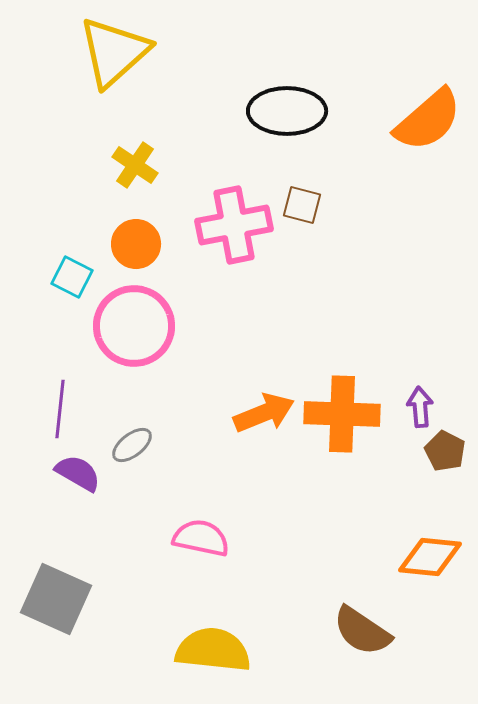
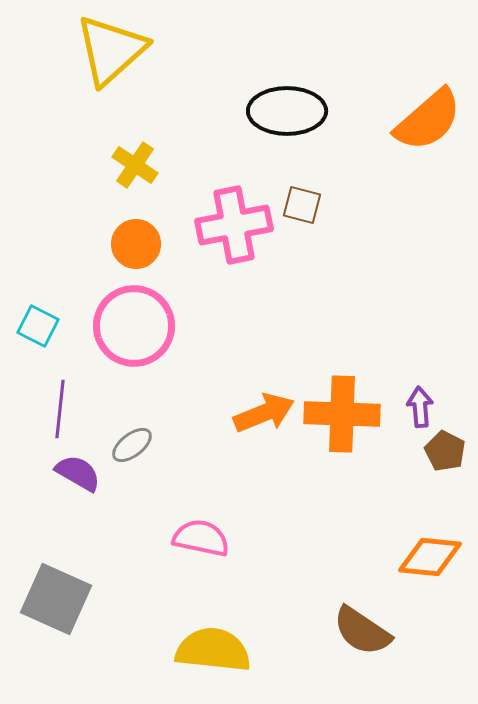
yellow triangle: moved 3 px left, 2 px up
cyan square: moved 34 px left, 49 px down
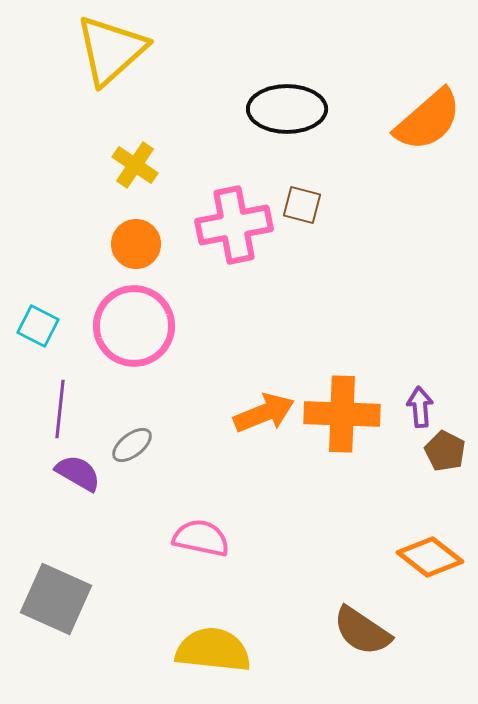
black ellipse: moved 2 px up
orange diamond: rotated 32 degrees clockwise
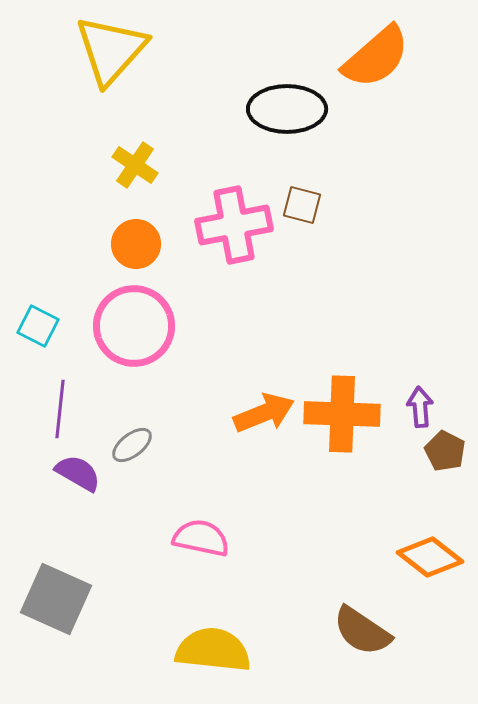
yellow triangle: rotated 6 degrees counterclockwise
orange semicircle: moved 52 px left, 63 px up
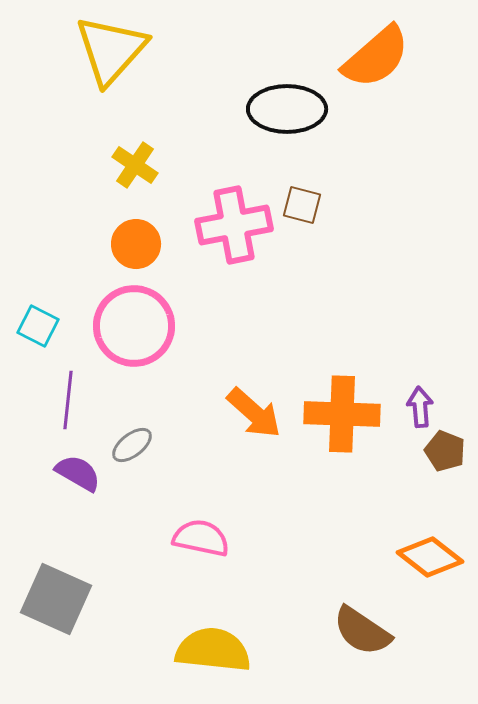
purple line: moved 8 px right, 9 px up
orange arrow: moved 10 px left; rotated 64 degrees clockwise
brown pentagon: rotated 6 degrees counterclockwise
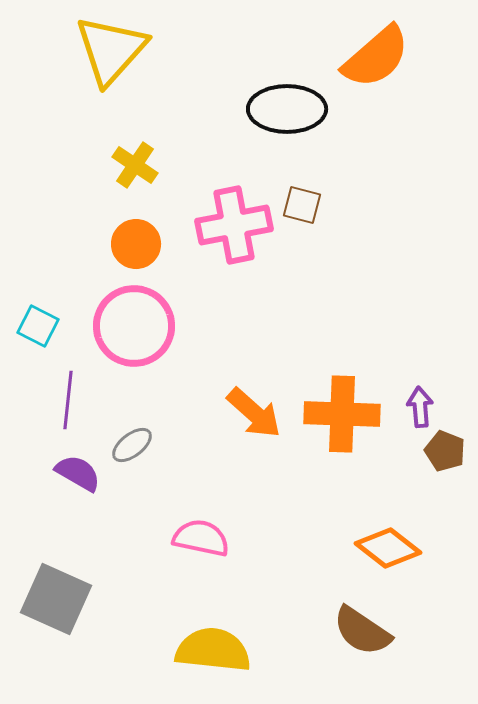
orange diamond: moved 42 px left, 9 px up
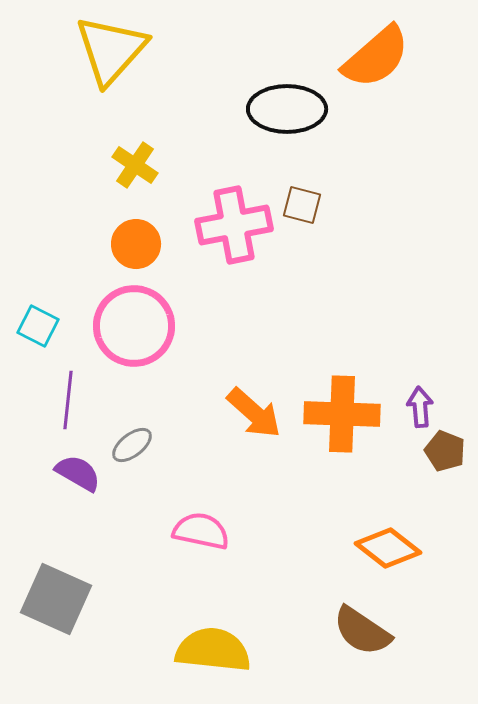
pink semicircle: moved 7 px up
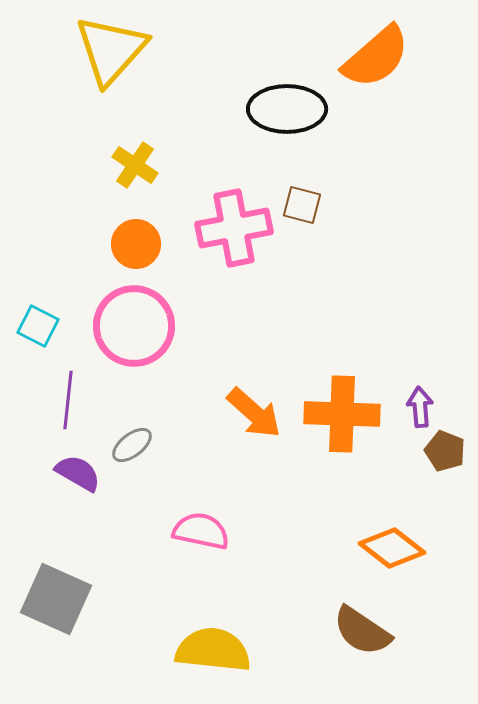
pink cross: moved 3 px down
orange diamond: moved 4 px right
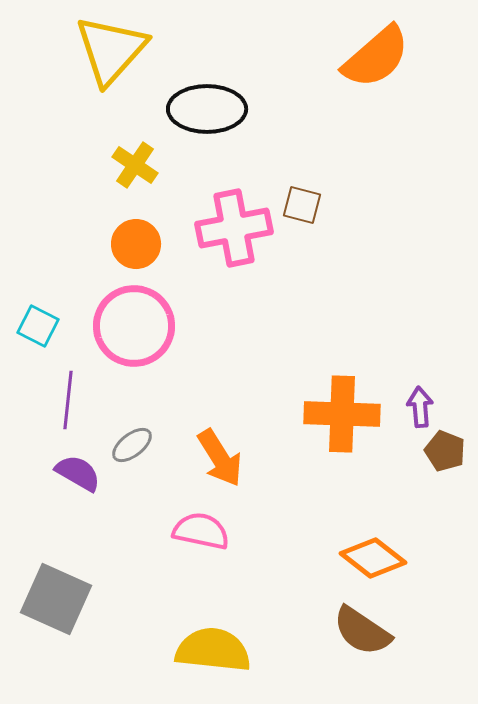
black ellipse: moved 80 px left
orange arrow: moved 34 px left, 45 px down; rotated 16 degrees clockwise
orange diamond: moved 19 px left, 10 px down
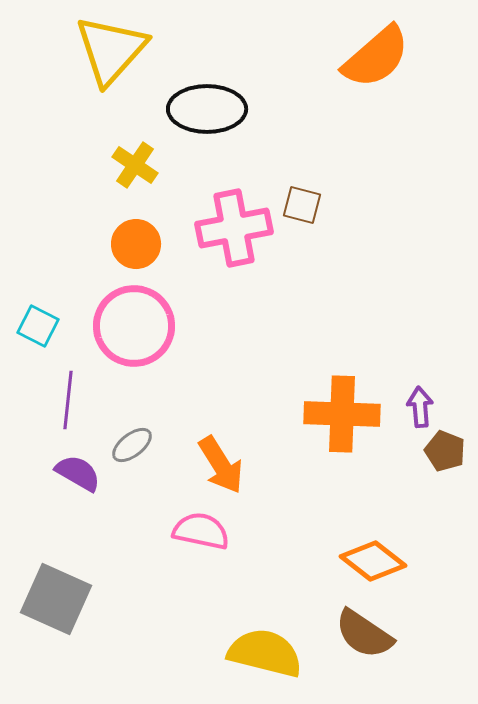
orange arrow: moved 1 px right, 7 px down
orange diamond: moved 3 px down
brown semicircle: moved 2 px right, 3 px down
yellow semicircle: moved 52 px right, 3 px down; rotated 8 degrees clockwise
